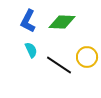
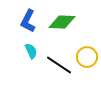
cyan semicircle: moved 1 px down
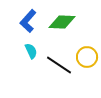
blue L-shape: rotated 15 degrees clockwise
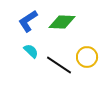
blue L-shape: rotated 15 degrees clockwise
cyan semicircle: rotated 21 degrees counterclockwise
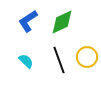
green diamond: rotated 28 degrees counterclockwise
cyan semicircle: moved 5 px left, 10 px down
black line: moved 5 px up; rotated 36 degrees clockwise
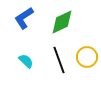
blue L-shape: moved 4 px left, 3 px up
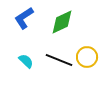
black line: rotated 48 degrees counterclockwise
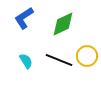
green diamond: moved 1 px right, 2 px down
yellow circle: moved 1 px up
cyan semicircle: rotated 14 degrees clockwise
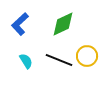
blue L-shape: moved 4 px left, 6 px down; rotated 10 degrees counterclockwise
